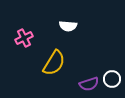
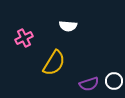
white circle: moved 2 px right, 2 px down
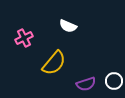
white semicircle: rotated 18 degrees clockwise
yellow semicircle: rotated 8 degrees clockwise
purple semicircle: moved 3 px left
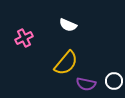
white semicircle: moved 1 px up
yellow semicircle: moved 12 px right
purple semicircle: rotated 30 degrees clockwise
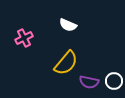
purple semicircle: moved 3 px right, 2 px up
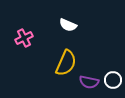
yellow semicircle: rotated 16 degrees counterclockwise
white circle: moved 1 px left, 1 px up
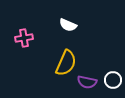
pink cross: rotated 18 degrees clockwise
purple semicircle: moved 2 px left
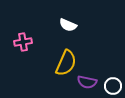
pink cross: moved 1 px left, 4 px down
white circle: moved 6 px down
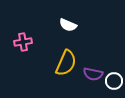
purple semicircle: moved 6 px right, 8 px up
white circle: moved 1 px right, 5 px up
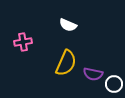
white circle: moved 3 px down
